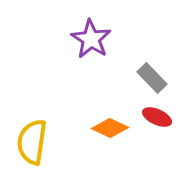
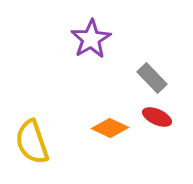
purple star: rotated 9 degrees clockwise
yellow semicircle: rotated 27 degrees counterclockwise
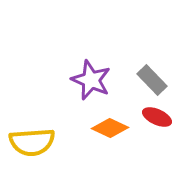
purple star: moved 41 px down; rotated 18 degrees counterclockwise
gray rectangle: moved 2 px down
yellow semicircle: rotated 75 degrees counterclockwise
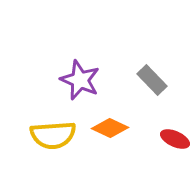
purple star: moved 11 px left
red ellipse: moved 18 px right, 22 px down
yellow semicircle: moved 21 px right, 7 px up
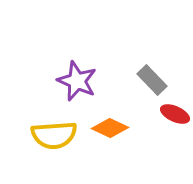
purple star: moved 3 px left, 1 px down
yellow semicircle: moved 1 px right
red ellipse: moved 25 px up
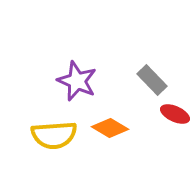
orange diamond: rotated 6 degrees clockwise
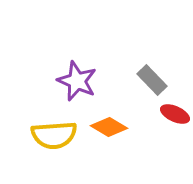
orange diamond: moved 1 px left, 1 px up
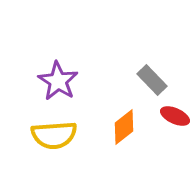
purple star: moved 19 px left; rotated 9 degrees clockwise
red ellipse: moved 2 px down
orange diamond: moved 15 px right; rotated 69 degrees counterclockwise
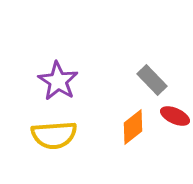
orange diamond: moved 9 px right
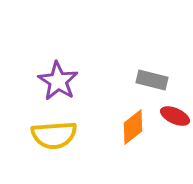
gray rectangle: rotated 32 degrees counterclockwise
